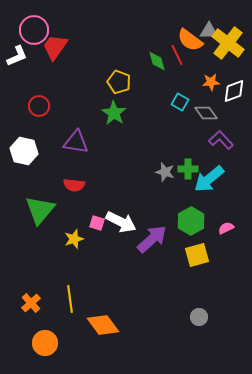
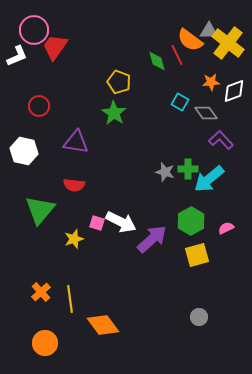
orange cross: moved 10 px right, 11 px up
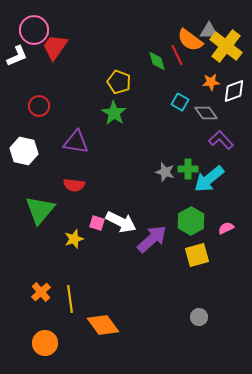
yellow cross: moved 2 px left, 3 px down
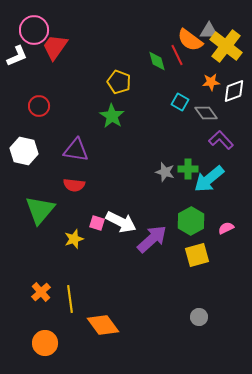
green star: moved 2 px left, 3 px down
purple triangle: moved 8 px down
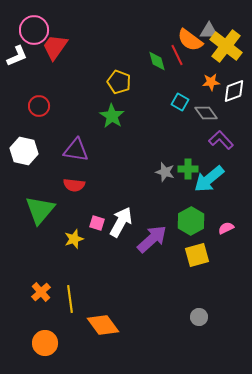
white arrow: rotated 88 degrees counterclockwise
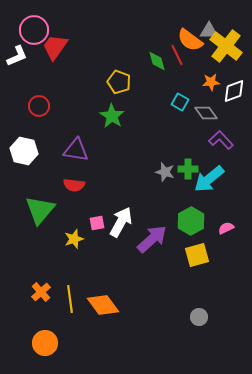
pink square: rotated 28 degrees counterclockwise
orange diamond: moved 20 px up
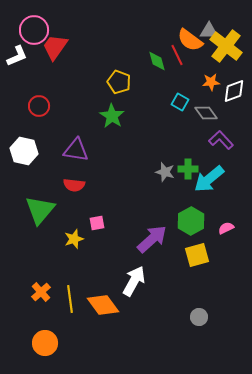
white arrow: moved 13 px right, 59 px down
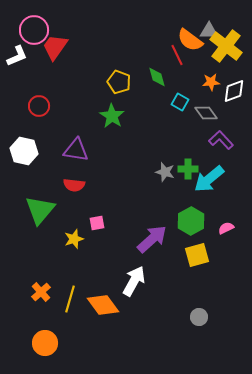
green diamond: moved 16 px down
yellow line: rotated 24 degrees clockwise
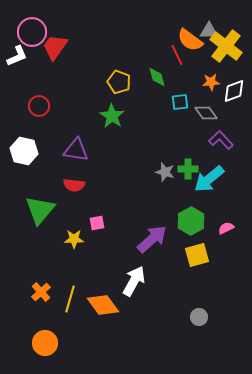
pink circle: moved 2 px left, 2 px down
cyan square: rotated 36 degrees counterclockwise
yellow star: rotated 18 degrees clockwise
